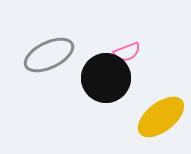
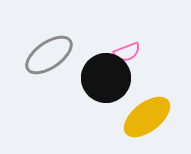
gray ellipse: rotated 9 degrees counterclockwise
yellow ellipse: moved 14 px left
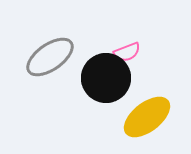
gray ellipse: moved 1 px right, 2 px down
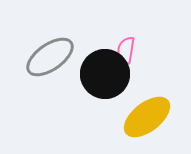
pink semicircle: moved 1 px left, 2 px up; rotated 120 degrees clockwise
black circle: moved 1 px left, 4 px up
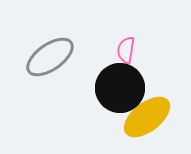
black circle: moved 15 px right, 14 px down
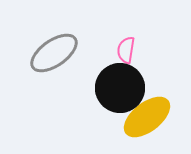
gray ellipse: moved 4 px right, 4 px up
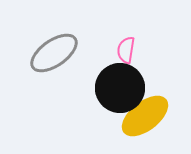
yellow ellipse: moved 2 px left, 1 px up
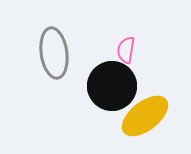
gray ellipse: rotated 63 degrees counterclockwise
black circle: moved 8 px left, 2 px up
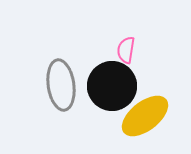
gray ellipse: moved 7 px right, 32 px down
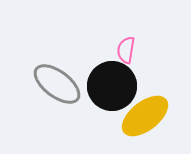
gray ellipse: moved 4 px left, 1 px up; rotated 45 degrees counterclockwise
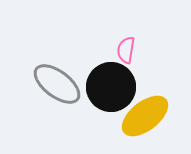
black circle: moved 1 px left, 1 px down
